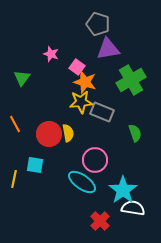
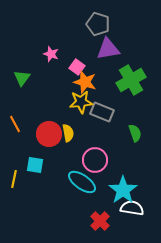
white semicircle: moved 1 px left
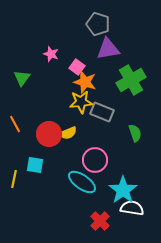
yellow semicircle: rotated 78 degrees clockwise
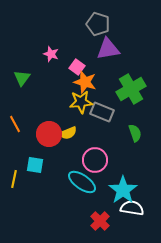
green cross: moved 9 px down
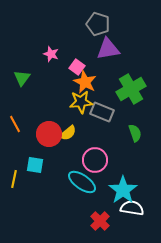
orange star: rotated 10 degrees clockwise
yellow semicircle: rotated 18 degrees counterclockwise
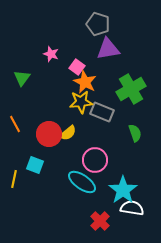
cyan square: rotated 12 degrees clockwise
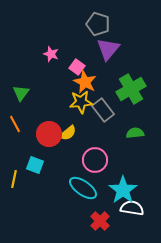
purple triangle: rotated 40 degrees counterclockwise
green triangle: moved 1 px left, 15 px down
gray rectangle: moved 1 px right, 2 px up; rotated 30 degrees clockwise
green semicircle: rotated 78 degrees counterclockwise
cyan ellipse: moved 1 px right, 6 px down
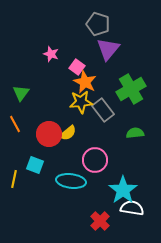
cyan ellipse: moved 12 px left, 7 px up; rotated 28 degrees counterclockwise
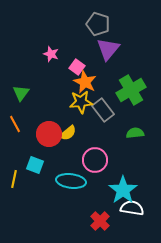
green cross: moved 1 px down
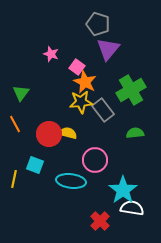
yellow semicircle: rotated 126 degrees counterclockwise
